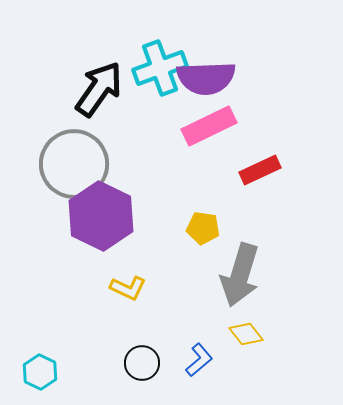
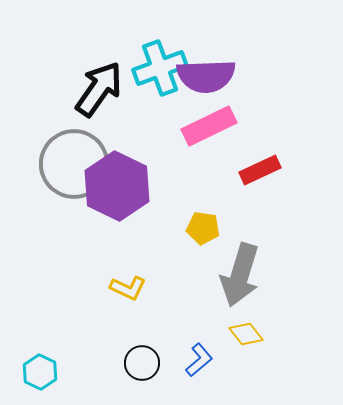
purple semicircle: moved 2 px up
purple hexagon: moved 16 px right, 30 px up
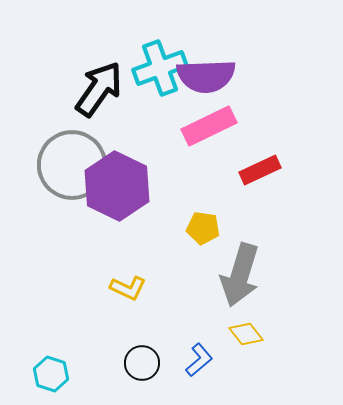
gray circle: moved 2 px left, 1 px down
cyan hexagon: moved 11 px right, 2 px down; rotated 8 degrees counterclockwise
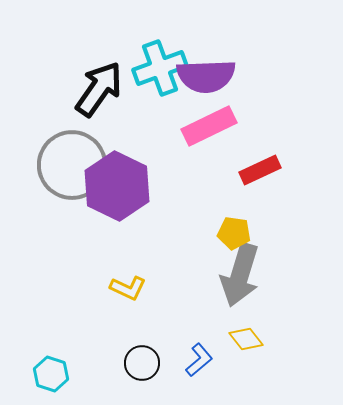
yellow pentagon: moved 31 px right, 5 px down
yellow diamond: moved 5 px down
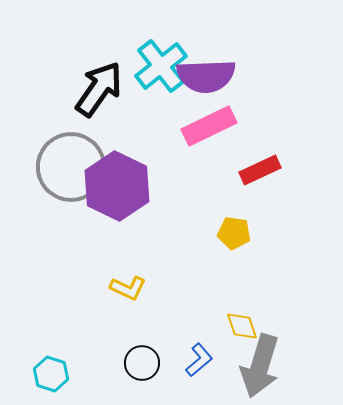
cyan cross: moved 1 px right, 2 px up; rotated 18 degrees counterclockwise
gray circle: moved 1 px left, 2 px down
gray arrow: moved 20 px right, 91 px down
yellow diamond: moved 4 px left, 13 px up; rotated 20 degrees clockwise
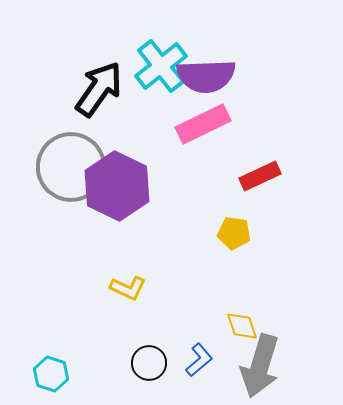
pink rectangle: moved 6 px left, 2 px up
red rectangle: moved 6 px down
black circle: moved 7 px right
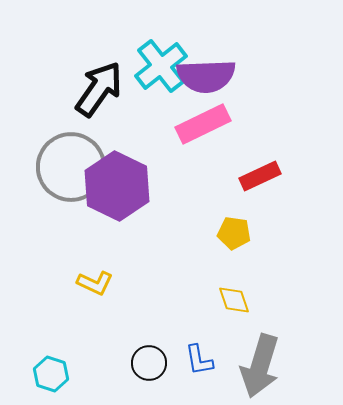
yellow L-shape: moved 33 px left, 5 px up
yellow diamond: moved 8 px left, 26 px up
blue L-shape: rotated 120 degrees clockwise
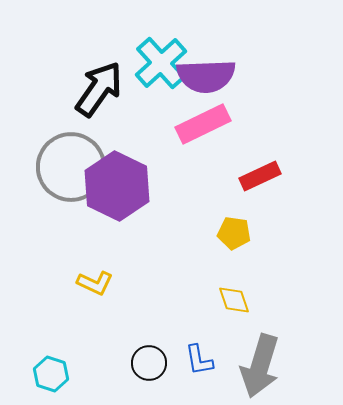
cyan cross: moved 3 px up; rotated 4 degrees counterclockwise
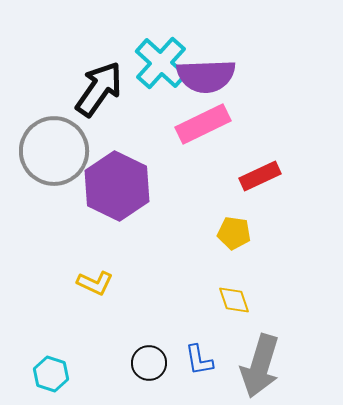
cyan cross: rotated 6 degrees counterclockwise
gray circle: moved 17 px left, 16 px up
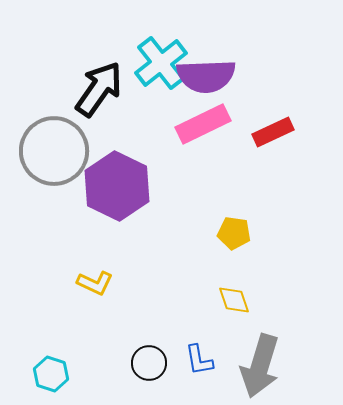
cyan cross: rotated 10 degrees clockwise
red rectangle: moved 13 px right, 44 px up
